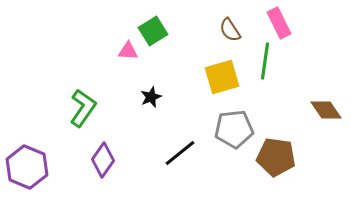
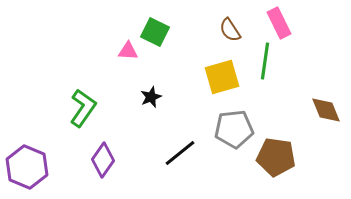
green square: moved 2 px right, 1 px down; rotated 32 degrees counterclockwise
brown diamond: rotated 12 degrees clockwise
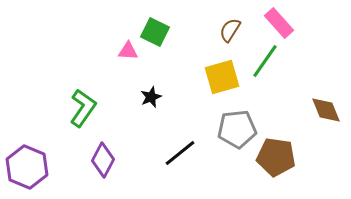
pink rectangle: rotated 16 degrees counterclockwise
brown semicircle: rotated 65 degrees clockwise
green line: rotated 27 degrees clockwise
gray pentagon: moved 3 px right
purple diamond: rotated 8 degrees counterclockwise
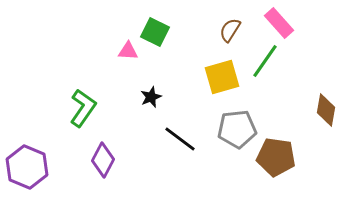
brown diamond: rotated 32 degrees clockwise
black line: moved 14 px up; rotated 76 degrees clockwise
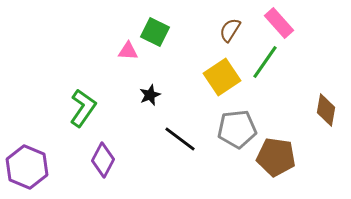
green line: moved 1 px down
yellow square: rotated 18 degrees counterclockwise
black star: moved 1 px left, 2 px up
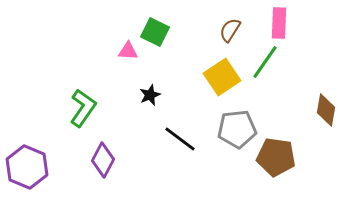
pink rectangle: rotated 44 degrees clockwise
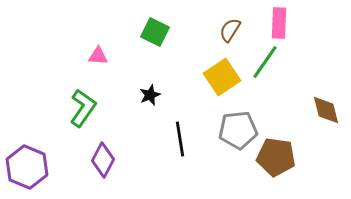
pink triangle: moved 30 px left, 5 px down
brown diamond: rotated 24 degrees counterclockwise
gray pentagon: moved 1 px right, 1 px down
black line: rotated 44 degrees clockwise
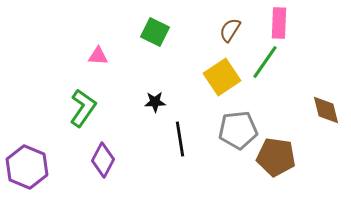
black star: moved 5 px right, 7 px down; rotated 20 degrees clockwise
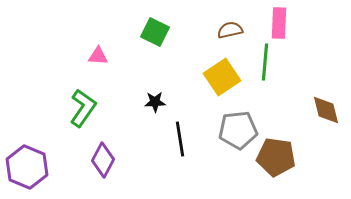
brown semicircle: rotated 45 degrees clockwise
green line: rotated 30 degrees counterclockwise
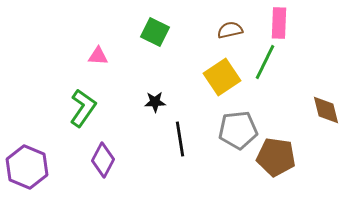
green line: rotated 21 degrees clockwise
